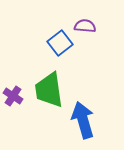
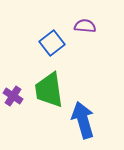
blue square: moved 8 px left
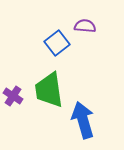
blue square: moved 5 px right
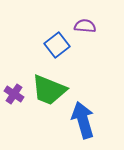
blue square: moved 2 px down
green trapezoid: rotated 60 degrees counterclockwise
purple cross: moved 1 px right, 2 px up
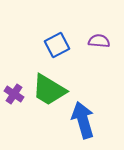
purple semicircle: moved 14 px right, 15 px down
blue square: rotated 10 degrees clockwise
green trapezoid: rotated 9 degrees clockwise
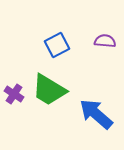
purple semicircle: moved 6 px right
blue arrow: moved 13 px right, 6 px up; rotated 33 degrees counterclockwise
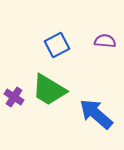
purple cross: moved 3 px down
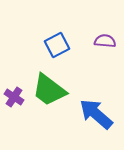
green trapezoid: rotated 6 degrees clockwise
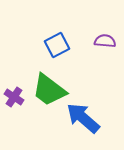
blue arrow: moved 13 px left, 4 px down
